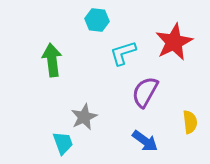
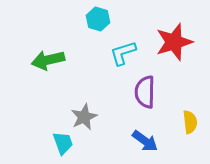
cyan hexagon: moved 1 px right, 1 px up; rotated 10 degrees clockwise
red star: rotated 9 degrees clockwise
green arrow: moved 4 px left; rotated 96 degrees counterclockwise
purple semicircle: rotated 28 degrees counterclockwise
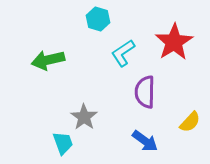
red star: rotated 15 degrees counterclockwise
cyan L-shape: rotated 16 degrees counterclockwise
gray star: rotated 12 degrees counterclockwise
yellow semicircle: rotated 50 degrees clockwise
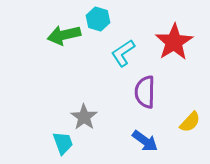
green arrow: moved 16 px right, 25 px up
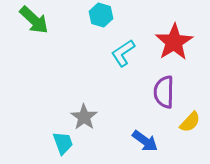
cyan hexagon: moved 3 px right, 4 px up
green arrow: moved 30 px left, 15 px up; rotated 124 degrees counterclockwise
purple semicircle: moved 19 px right
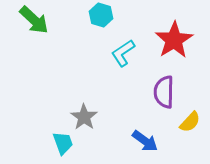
red star: moved 2 px up
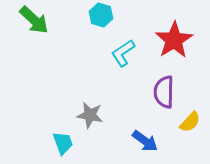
gray star: moved 6 px right, 2 px up; rotated 24 degrees counterclockwise
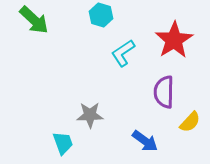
gray star: rotated 12 degrees counterclockwise
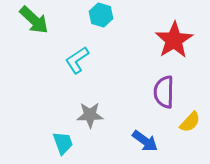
cyan L-shape: moved 46 px left, 7 px down
